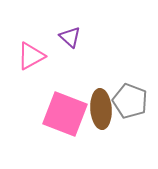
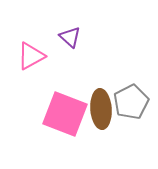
gray pentagon: moved 1 px right, 1 px down; rotated 24 degrees clockwise
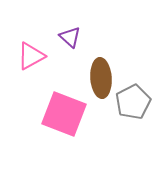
gray pentagon: moved 2 px right
brown ellipse: moved 31 px up
pink square: moved 1 px left
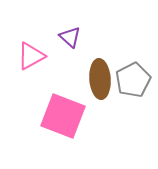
brown ellipse: moved 1 px left, 1 px down
gray pentagon: moved 22 px up
pink square: moved 1 px left, 2 px down
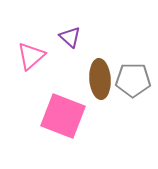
pink triangle: rotated 12 degrees counterclockwise
gray pentagon: rotated 28 degrees clockwise
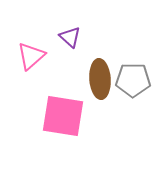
pink square: rotated 12 degrees counterclockwise
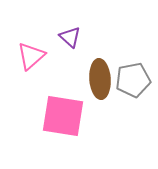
gray pentagon: rotated 12 degrees counterclockwise
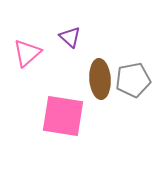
pink triangle: moved 4 px left, 3 px up
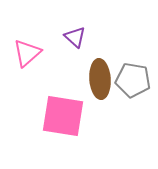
purple triangle: moved 5 px right
gray pentagon: rotated 20 degrees clockwise
